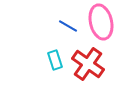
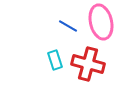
red cross: rotated 20 degrees counterclockwise
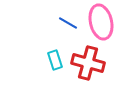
blue line: moved 3 px up
red cross: moved 1 px up
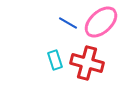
pink ellipse: rotated 60 degrees clockwise
red cross: moved 1 px left
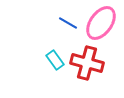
pink ellipse: moved 1 px down; rotated 12 degrees counterclockwise
cyan rectangle: rotated 18 degrees counterclockwise
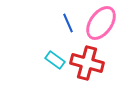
blue line: rotated 36 degrees clockwise
cyan rectangle: rotated 18 degrees counterclockwise
